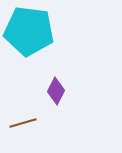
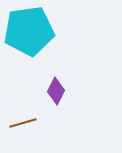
cyan pentagon: rotated 15 degrees counterclockwise
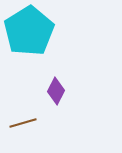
cyan pentagon: rotated 24 degrees counterclockwise
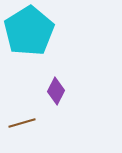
brown line: moved 1 px left
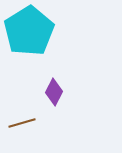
purple diamond: moved 2 px left, 1 px down
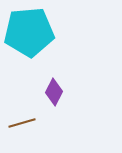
cyan pentagon: moved 1 px down; rotated 27 degrees clockwise
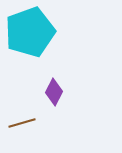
cyan pentagon: moved 1 px right; rotated 15 degrees counterclockwise
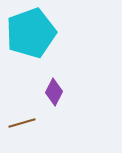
cyan pentagon: moved 1 px right, 1 px down
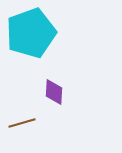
purple diamond: rotated 24 degrees counterclockwise
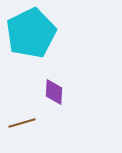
cyan pentagon: rotated 6 degrees counterclockwise
